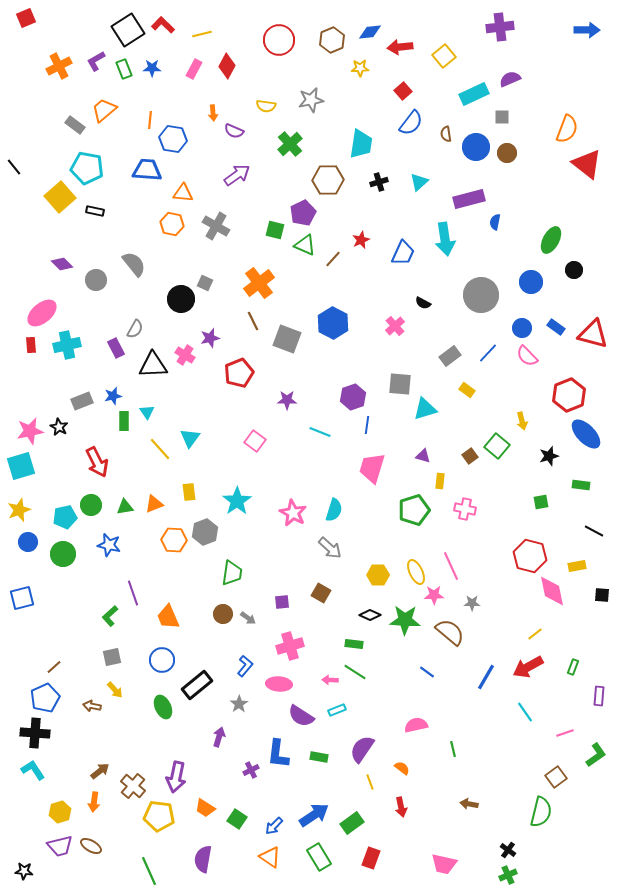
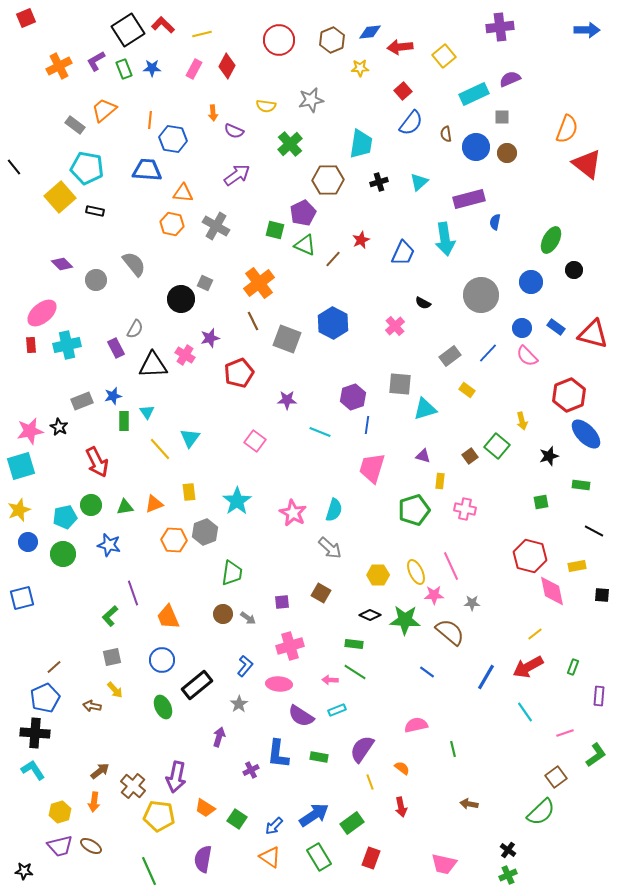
green semicircle at (541, 812): rotated 32 degrees clockwise
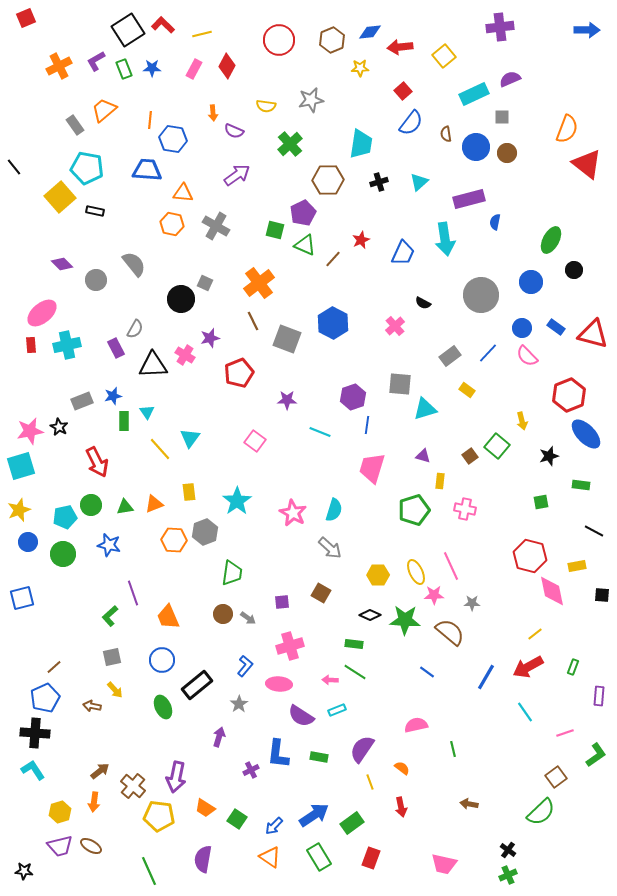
gray rectangle at (75, 125): rotated 18 degrees clockwise
